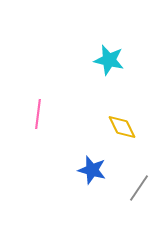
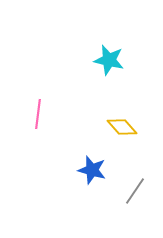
yellow diamond: rotated 16 degrees counterclockwise
gray line: moved 4 px left, 3 px down
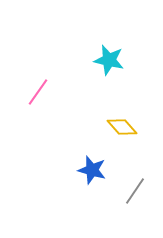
pink line: moved 22 px up; rotated 28 degrees clockwise
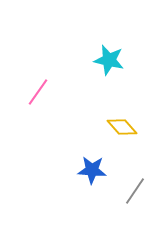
blue star: rotated 12 degrees counterclockwise
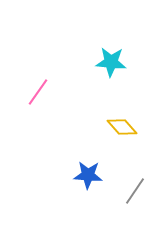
cyan star: moved 2 px right, 2 px down; rotated 8 degrees counterclockwise
blue star: moved 4 px left, 5 px down
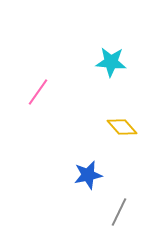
blue star: rotated 16 degrees counterclockwise
gray line: moved 16 px left, 21 px down; rotated 8 degrees counterclockwise
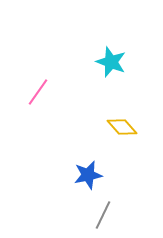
cyan star: rotated 16 degrees clockwise
gray line: moved 16 px left, 3 px down
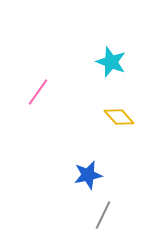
yellow diamond: moved 3 px left, 10 px up
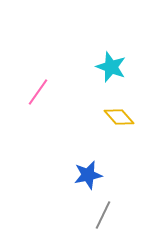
cyan star: moved 5 px down
